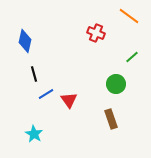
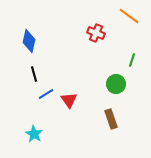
blue diamond: moved 4 px right
green line: moved 3 px down; rotated 32 degrees counterclockwise
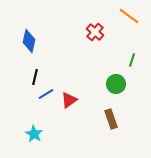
red cross: moved 1 px left, 1 px up; rotated 18 degrees clockwise
black line: moved 1 px right, 3 px down; rotated 28 degrees clockwise
red triangle: rotated 30 degrees clockwise
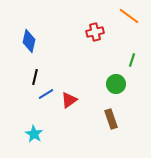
red cross: rotated 36 degrees clockwise
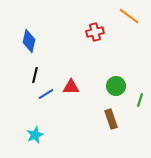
green line: moved 8 px right, 40 px down
black line: moved 2 px up
green circle: moved 2 px down
red triangle: moved 2 px right, 13 px up; rotated 36 degrees clockwise
cyan star: moved 1 px right, 1 px down; rotated 18 degrees clockwise
